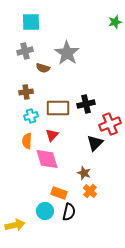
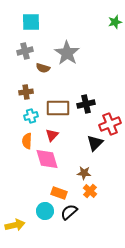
brown star: rotated 16 degrees counterclockwise
black semicircle: rotated 144 degrees counterclockwise
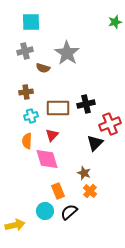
brown star: rotated 16 degrees clockwise
orange rectangle: moved 1 px left, 2 px up; rotated 49 degrees clockwise
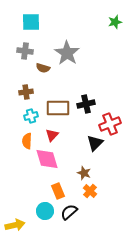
gray cross: rotated 21 degrees clockwise
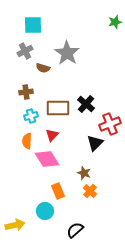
cyan square: moved 2 px right, 3 px down
gray cross: rotated 35 degrees counterclockwise
black cross: rotated 36 degrees counterclockwise
pink diamond: rotated 15 degrees counterclockwise
black semicircle: moved 6 px right, 18 px down
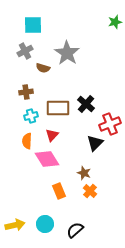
orange rectangle: moved 1 px right
cyan circle: moved 13 px down
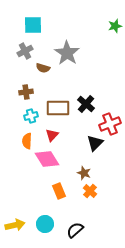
green star: moved 4 px down
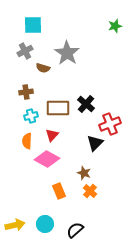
pink diamond: rotated 30 degrees counterclockwise
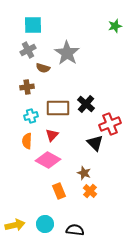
gray cross: moved 3 px right, 1 px up
brown cross: moved 1 px right, 5 px up
black triangle: rotated 30 degrees counterclockwise
pink diamond: moved 1 px right, 1 px down
black semicircle: rotated 48 degrees clockwise
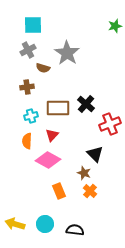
black triangle: moved 11 px down
yellow arrow: moved 1 px up; rotated 150 degrees counterclockwise
